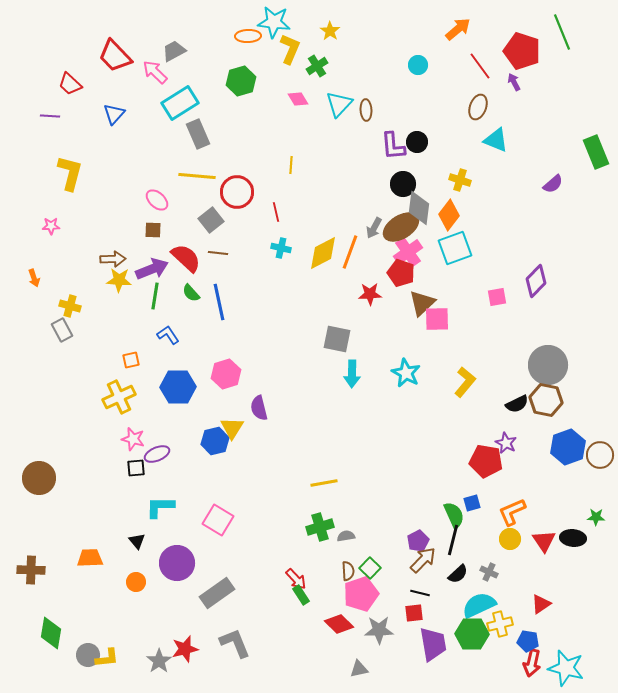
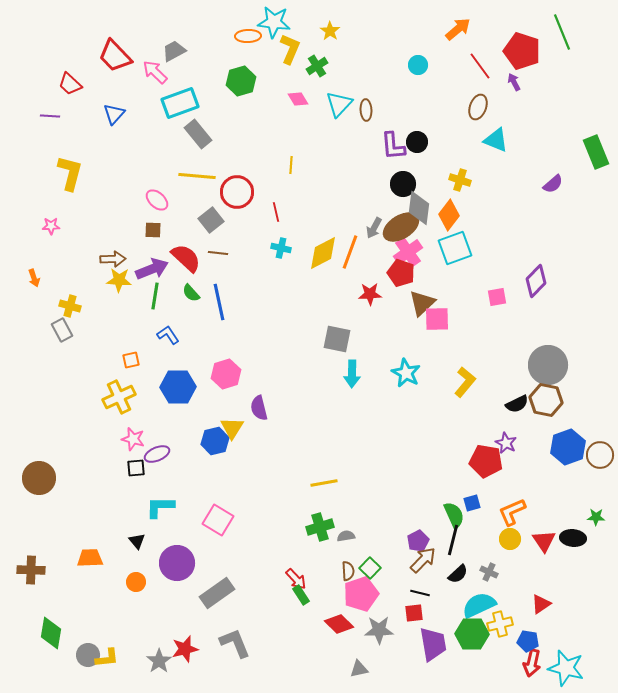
cyan rectangle at (180, 103): rotated 12 degrees clockwise
gray rectangle at (198, 134): rotated 16 degrees counterclockwise
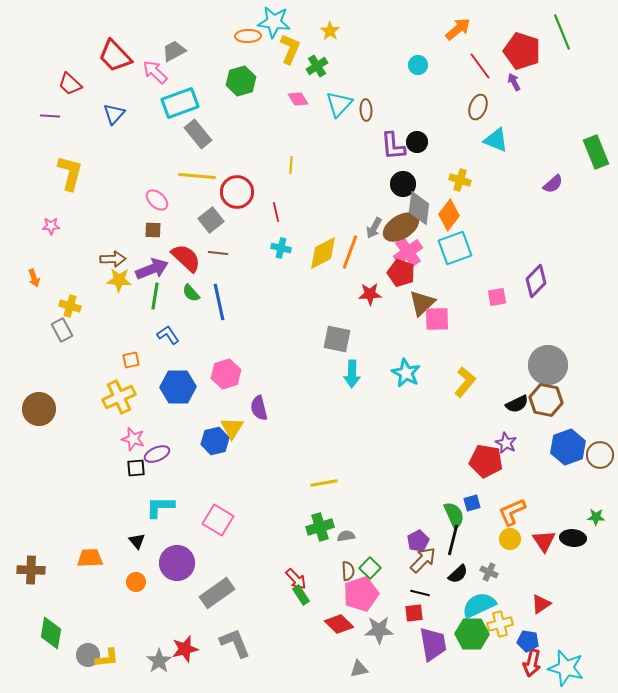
brown circle at (39, 478): moved 69 px up
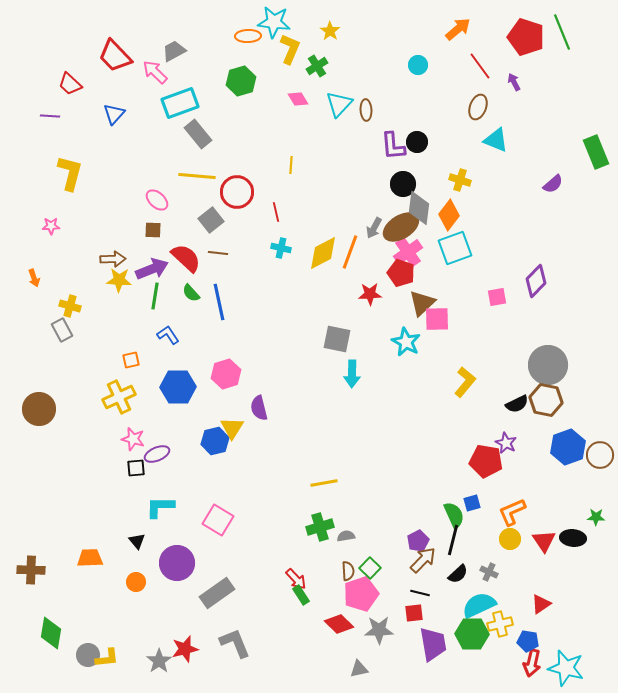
red pentagon at (522, 51): moved 4 px right, 14 px up
cyan star at (406, 373): moved 31 px up
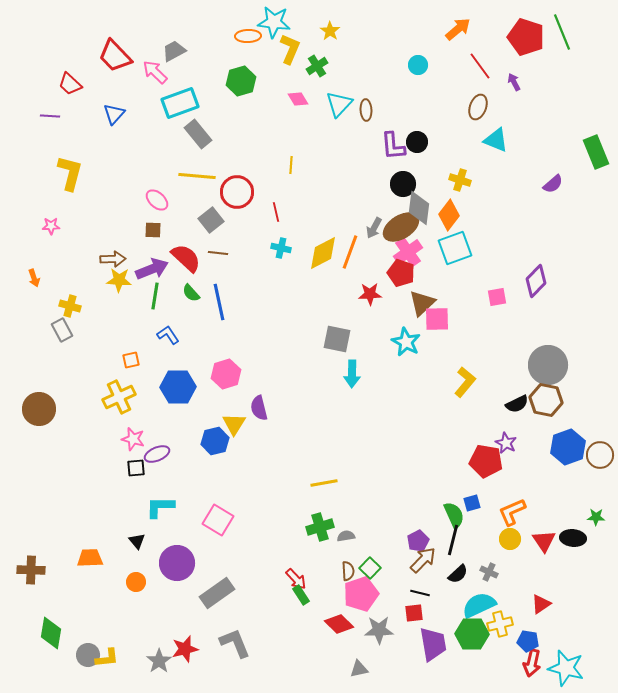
yellow triangle at (232, 428): moved 2 px right, 4 px up
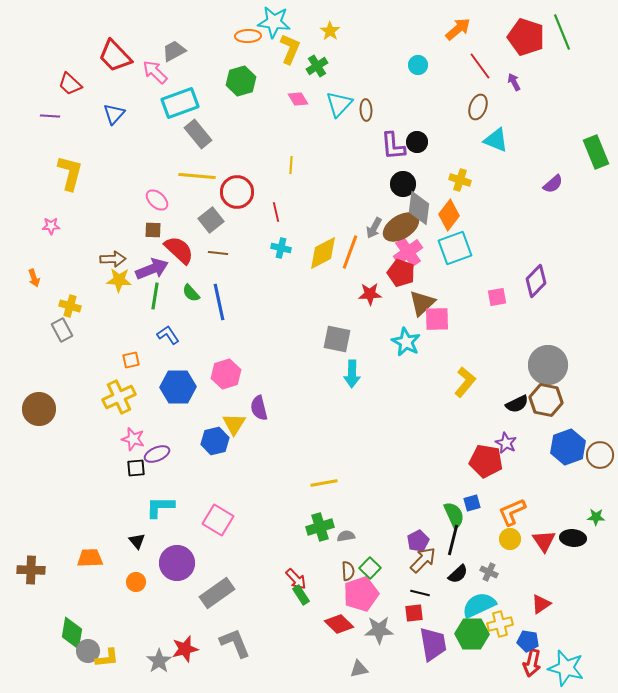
red semicircle at (186, 258): moved 7 px left, 8 px up
green diamond at (51, 633): moved 21 px right
gray circle at (88, 655): moved 4 px up
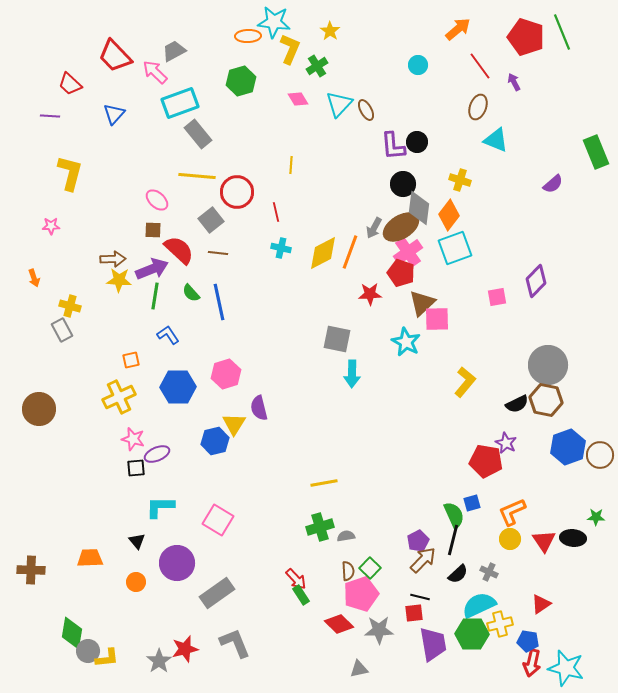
brown ellipse at (366, 110): rotated 25 degrees counterclockwise
black line at (420, 593): moved 4 px down
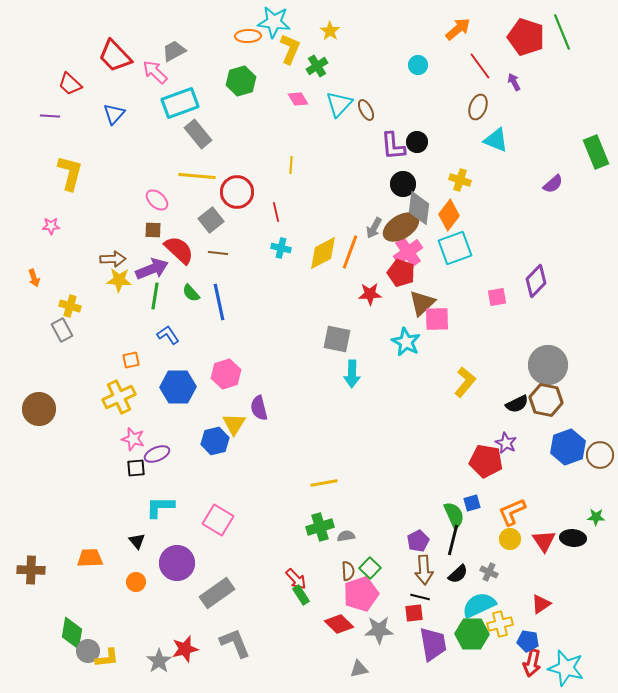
brown arrow at (423, 560): moved 1 px right, 10 px down; rotated 132 degrees clockwise
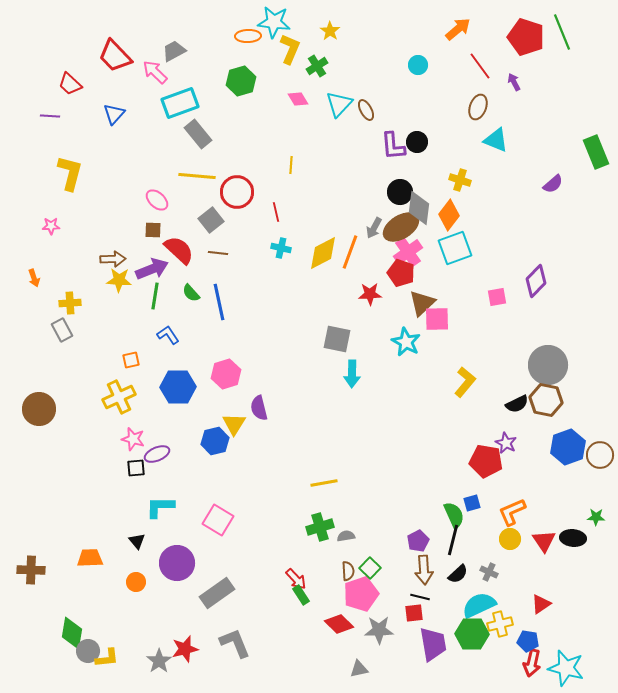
black circle at (403, 184): moved 3 px left, 8 px down
yellow cross at (70, 306): moved 3 px up; rotated 20 degrees counterclockwise
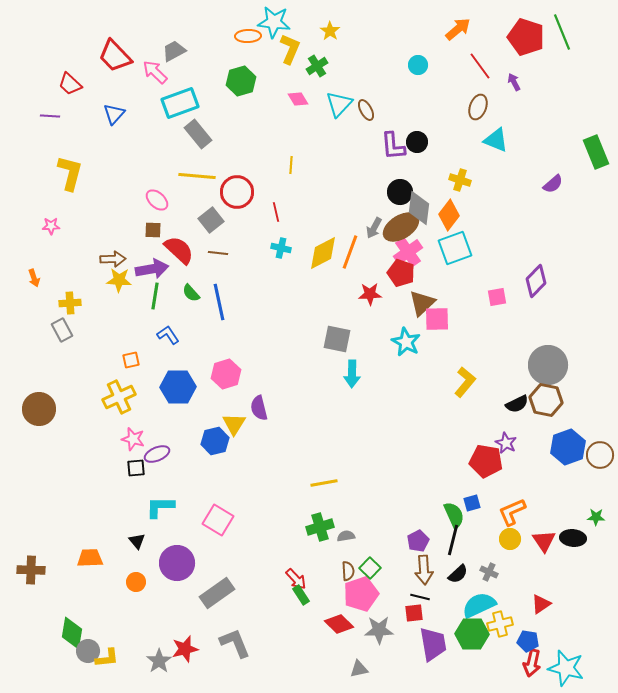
purple arrow at (152, 269): rotated 12 degrees clockwise
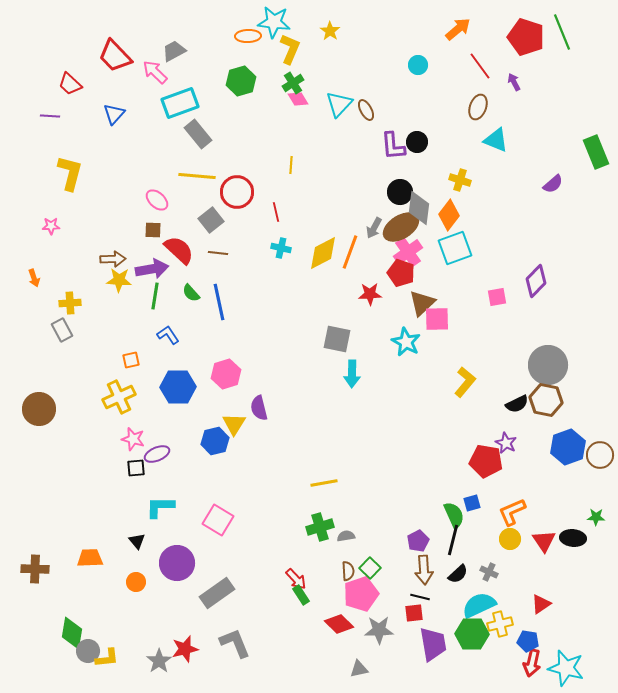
green cross at (317, 66): moved 24 px left, 17 px down
brown cross at (31, 570): moved 4 px right, 1 px up
